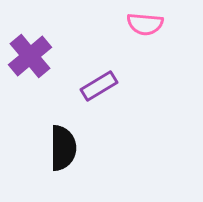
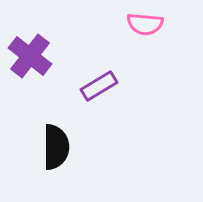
purple cross: rotated 12 degrees counterclockwise
black semicircle: moved 7 px left, 1 px up
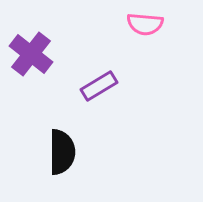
purple cross: moved 1 px right, 2 px up
black semicircle: moved 6 px right, 5 px down
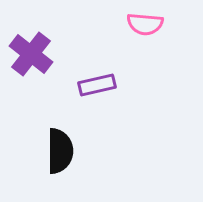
purple rectangle: moved 2 px left, 1 px up; rotated 18 degrees clockwise
black semicircle: moved 2 px left, 1 px up
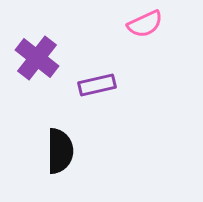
pink semicircle: rotated 30 degrees counterclockwise
purple cross: moved 6 px right, 4 px down
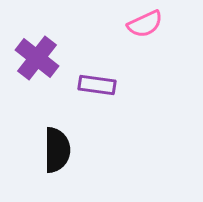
purple rectangle: rotated 21 degrees clockwise
black semicircle: moved 3 px left, 1 px up
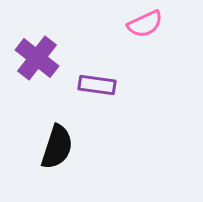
black semicircle: moved 3 px up; rotated 18 degrees clockwise
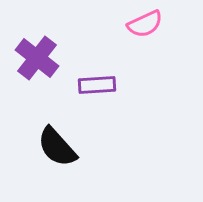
purple rectangle: rotated 12 degrees counterclockwise
black semicircle: rotated 120 degrees clockwise
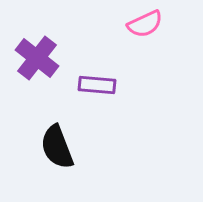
purple rectangle: rotated 9 degrees clockwise
black semicircle: rotated 21 degrees clockwise
